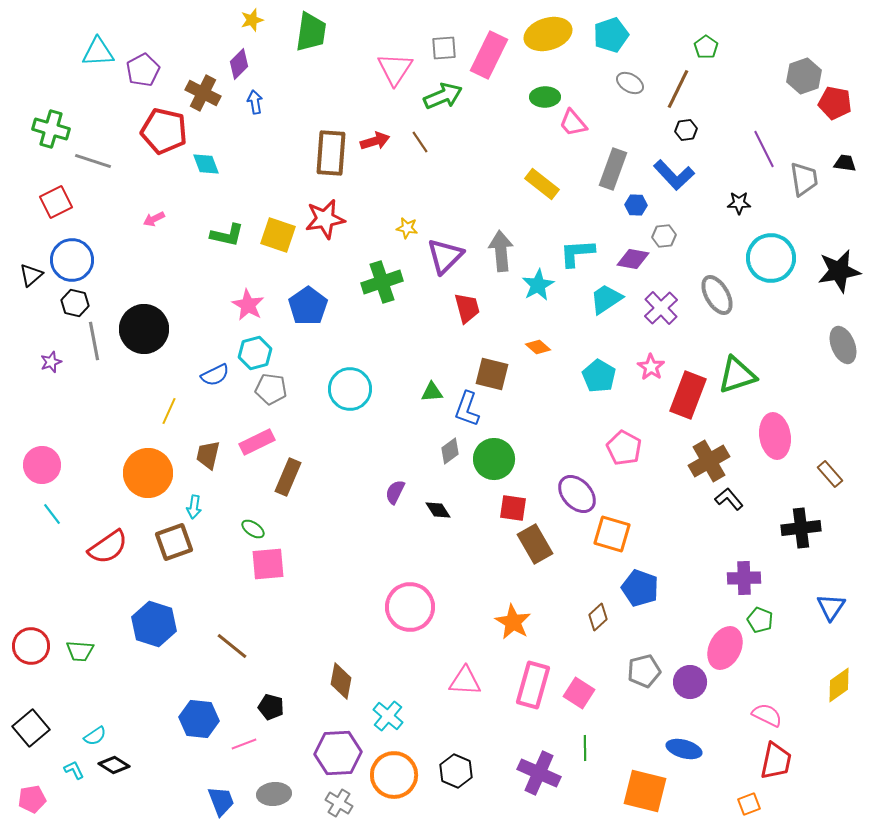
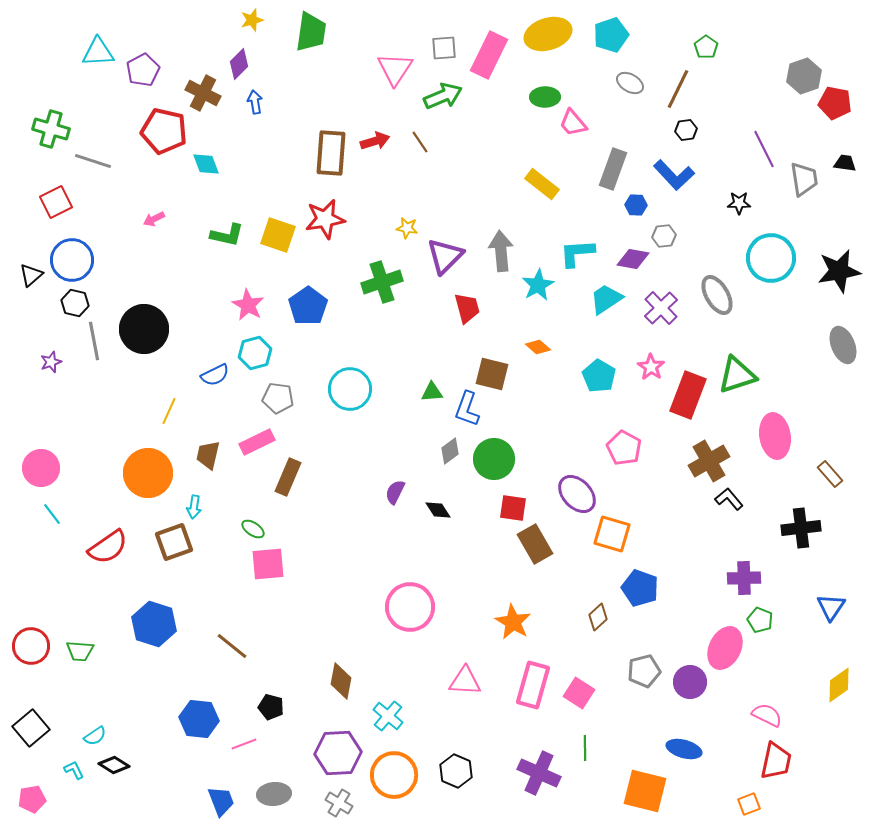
gray pentagon at (271, 389): moved 7 px right, 9 px down
pink circle at (42, 465): moved 1 px left, 3 px down
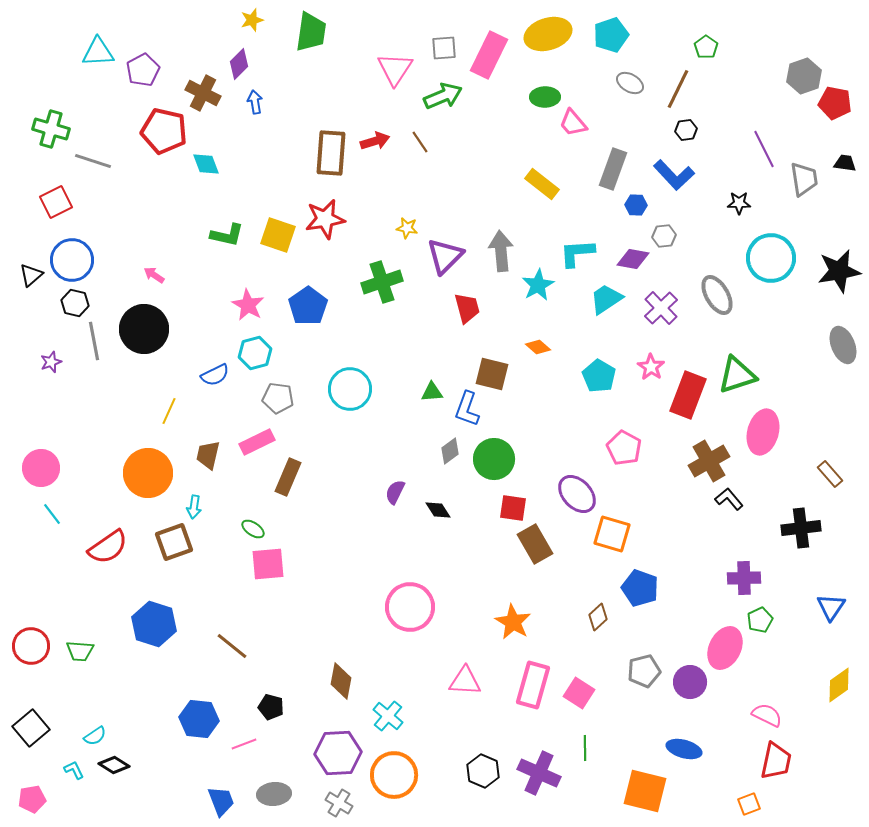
pink arrow at (154, 219): moved 56 px down; rotated 60 degrees clockwise
pink ellipse at (775, 436): moved 12 px left, 4 px up; rotated 24 degrees clockwise
green pentagon at (760, 620): rotated 25 degrees clockwise
black hexagon at (456, 771): moved 27 px right
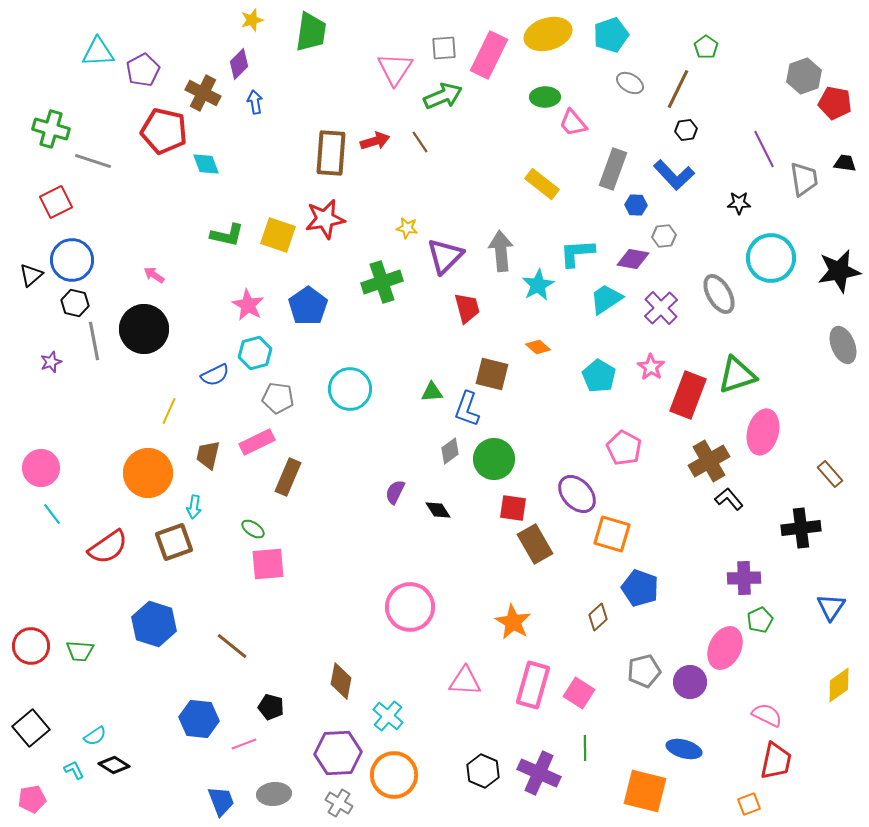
gray ellipse at (717, 295): moved 2 px right, 1 px up
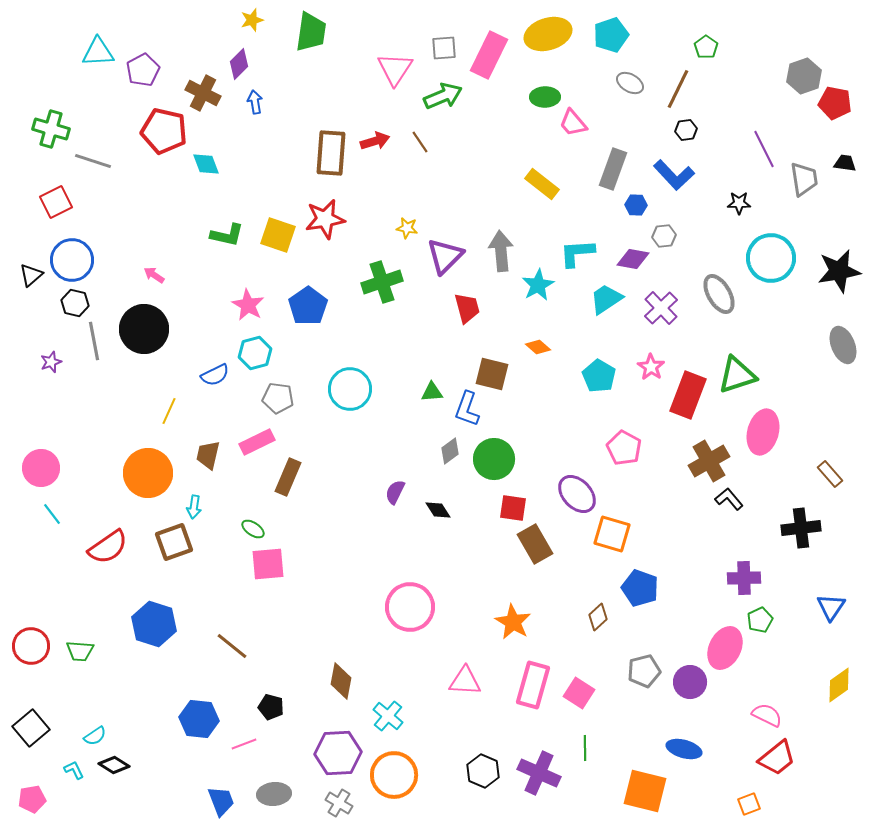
red trapezoid at (776, 761): moved 1 px right, 3 px up; rotated 39 degrees clockwise
